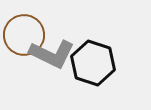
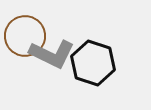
brown circle: moved 1 px right, 1 px down
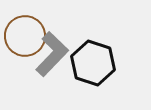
gray L-shape: rotated 72 degrees counterclockwise
